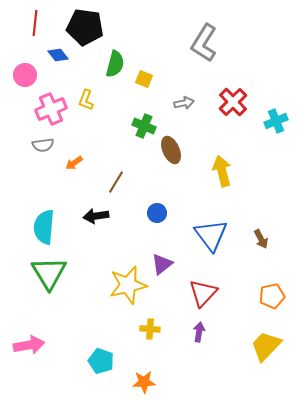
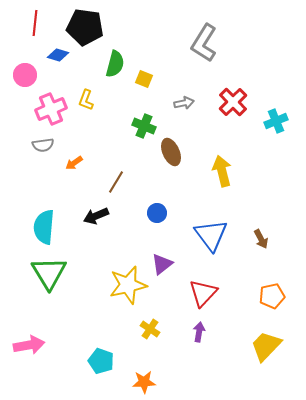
blue diamond: rotated 35 degrees counterclockwise
brown ellipse: moved 2 px down
black arrow: rotated 15 degrees counterclockwise
yellow cross: rotated 30 degrees clockwise
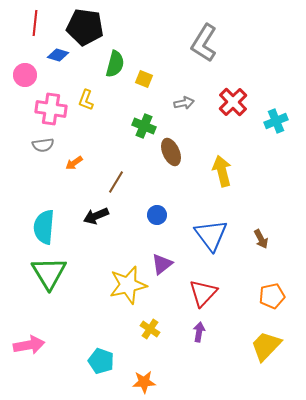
pink cross: rotated 32 degrees clockwise
blue circle: moved 2 px down
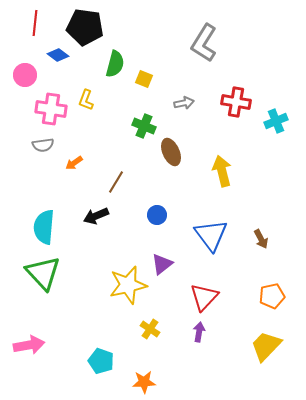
blue diamond: rotated 20 degrees clockwise
red cross: moved 3 px right; rotated 36 degrees counterclockwise
green triangle: moved 6 px left; rotated 12 degrees counterclockwise
red triangle: moved 1 px right, 4 px down
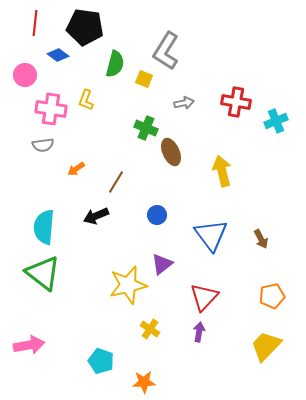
gray L-shape: moved 38 px left, 8 px down
green cross: moved 2 px right, 2 px down
orange arrow: moved 2 px right, 6 px down
green triangle: rotated 9 degrees counterclockwise
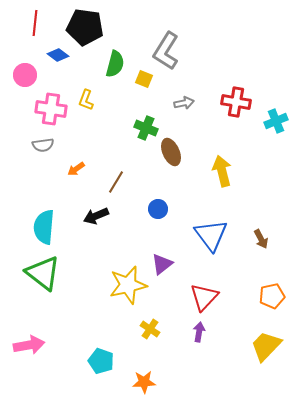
blue circle: moved 1 px right, 6 px up
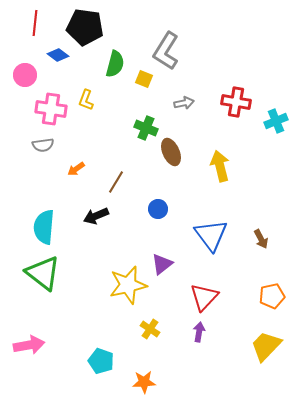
yellow arrow: moved 2 px left, 5 px up
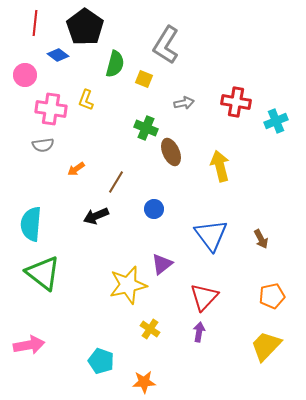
black pentagon: rotated 27 degrees clockwise
gray L-shape: moved 6 px up
blue circle: moved 4 px left
cyan semicircle: moved 13 px left, 3 px up
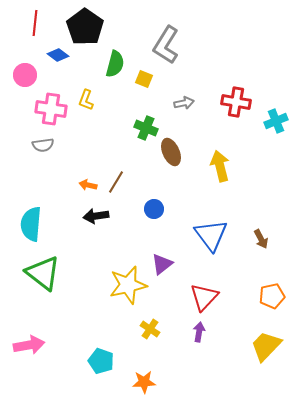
orange arrow: moved 12 px right, 16 px down; rotated 48 degrees clockwise
black arrow: rotated 15 degrees clockwise
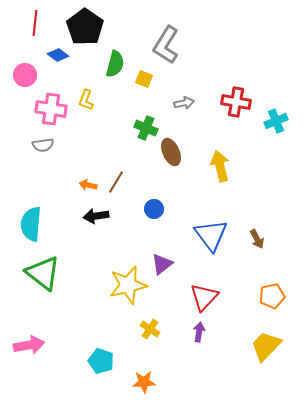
brown arrow: moved 4 px left
